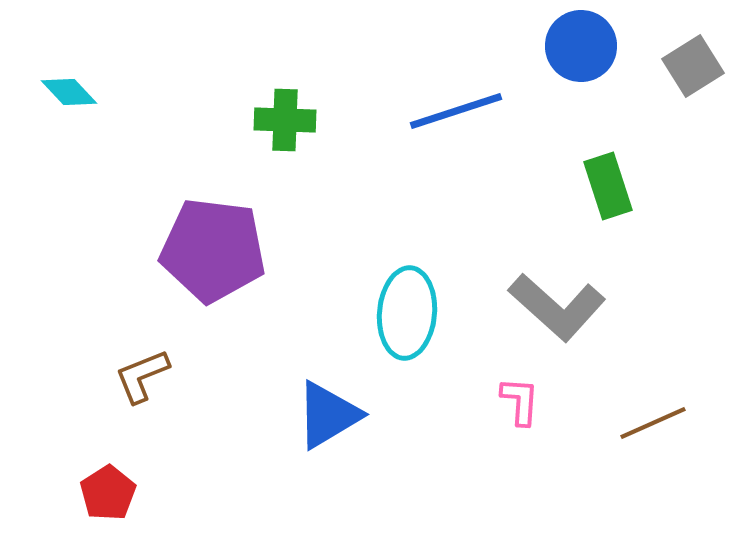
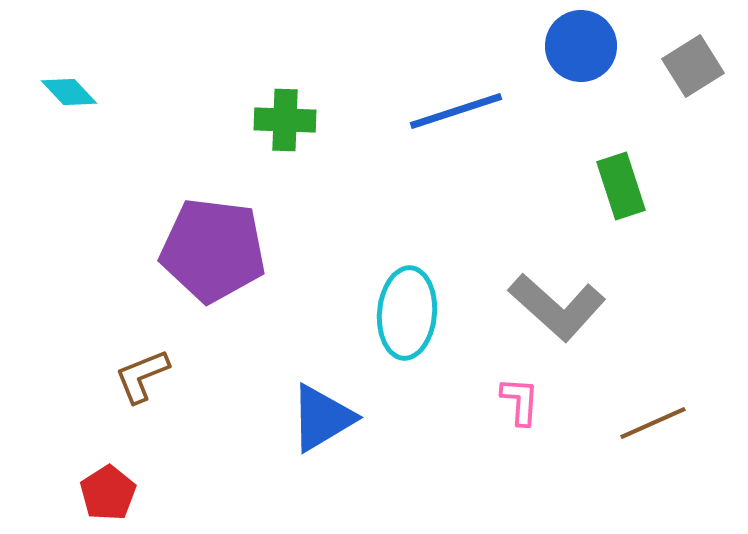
green rectangle: moved 13 px right
blue triangle: moved 6 px left, 3 px down
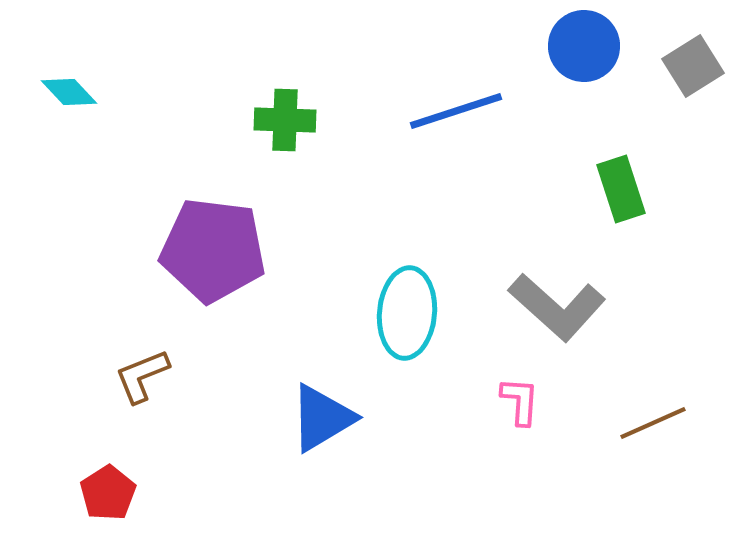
blue circle: moved 3 px right
green rectangle: moved 3 px down
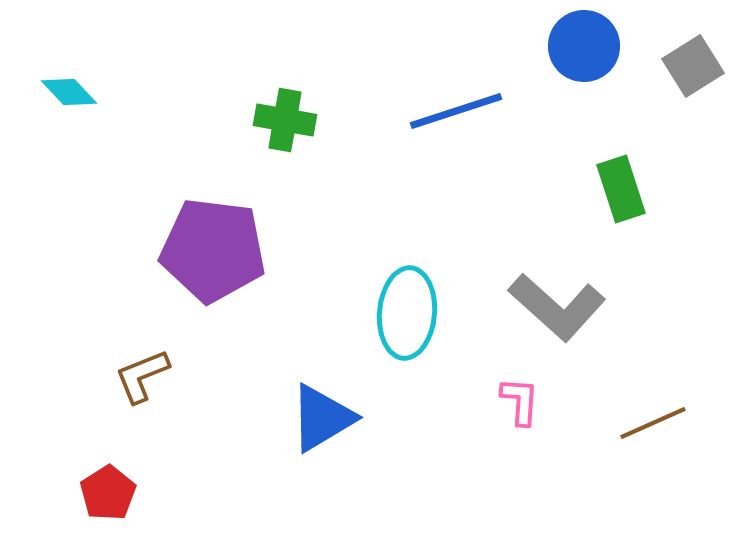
green cross: rotated 8 degrees clockwise
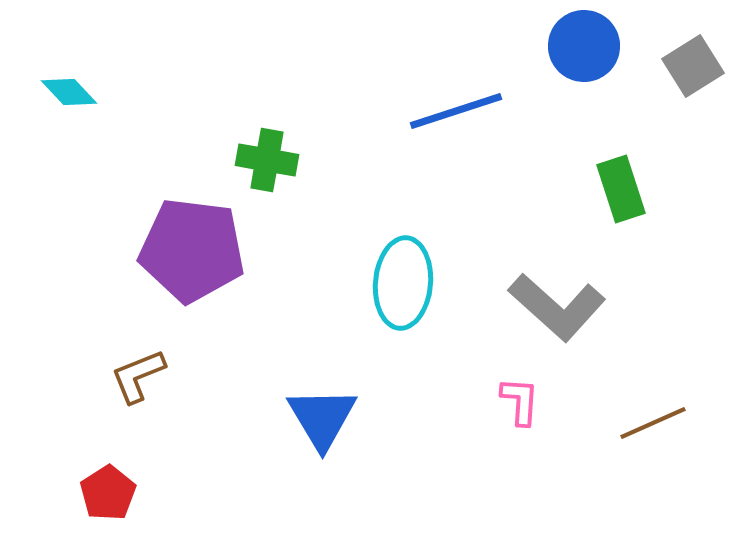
green cross: moved 18 px left, 40 px down
purple pentagon: moved 21 px left
cyan ellipse: moved 4 px left, 30 px up
brown L-shape: moved 4 px left
blue triangle: rotated 30 degrees counterclockwise
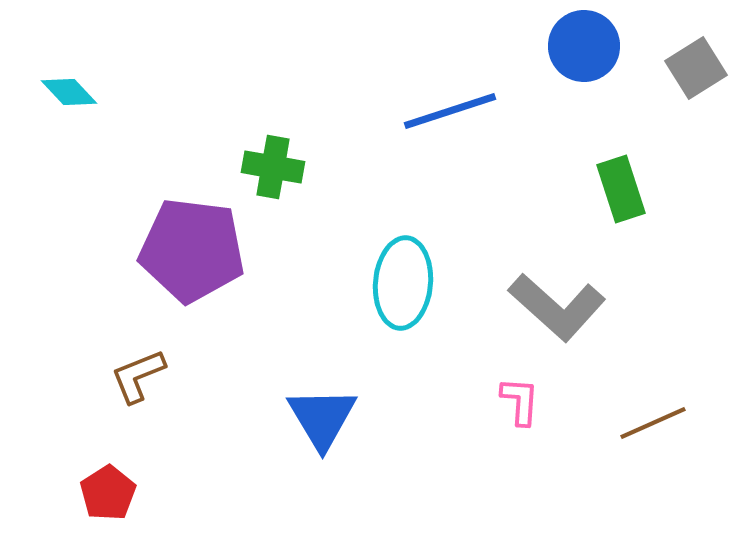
gray square: moved 3 px right, 2 px down
blue line: moved 6 px left
green cross: moved 6 px right, 7 px down
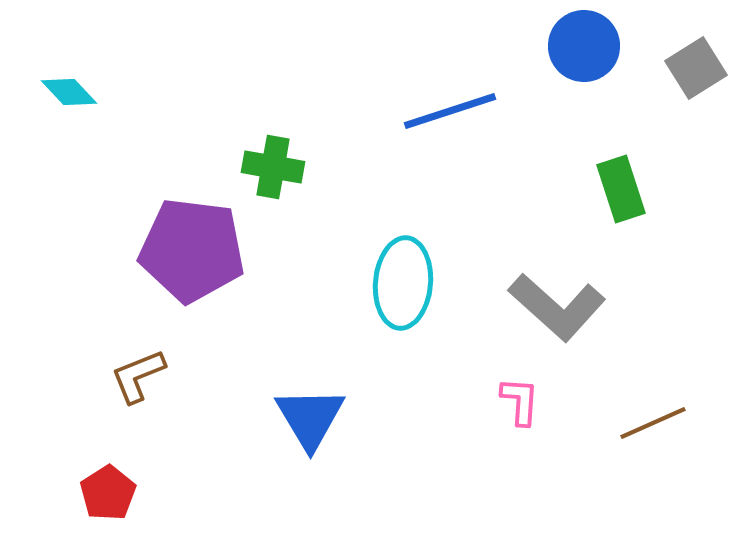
blue triangle: moved 12 px left
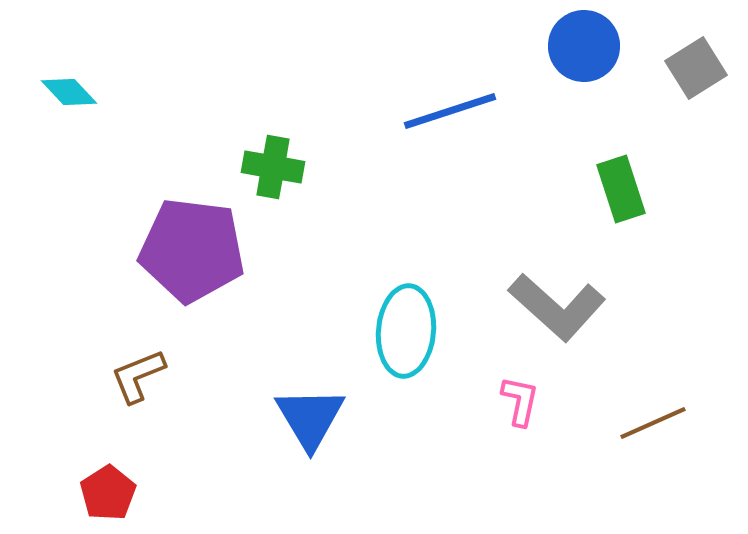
cyan ellipse: moved 3 px right, 48 px down
pink L-shape: rotated 8 degrees clockwise
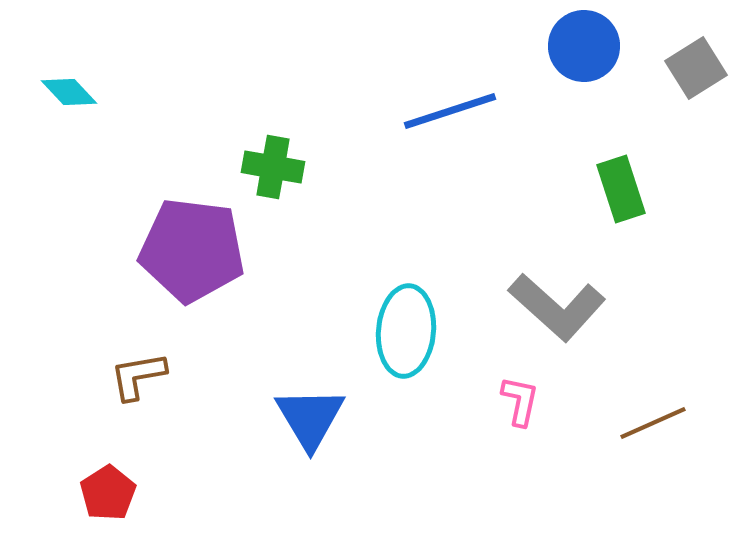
brown L-shape: rotated 12 degrees clockwise
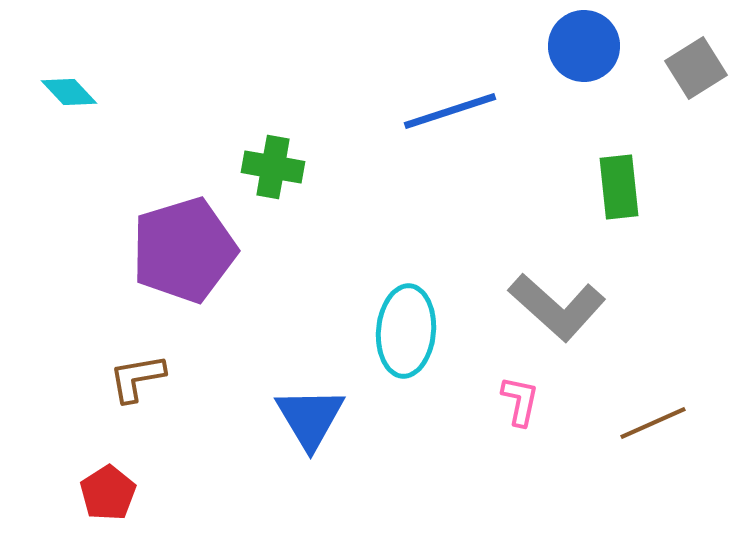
green rectangle: moved 2 px left, 2 px up; rotated 12 degrees clockwise
purple pentagon: moved 8 px left; rotated 24 degrees counterclockwise
brown L-shape: moved 1 px left, 2 px down
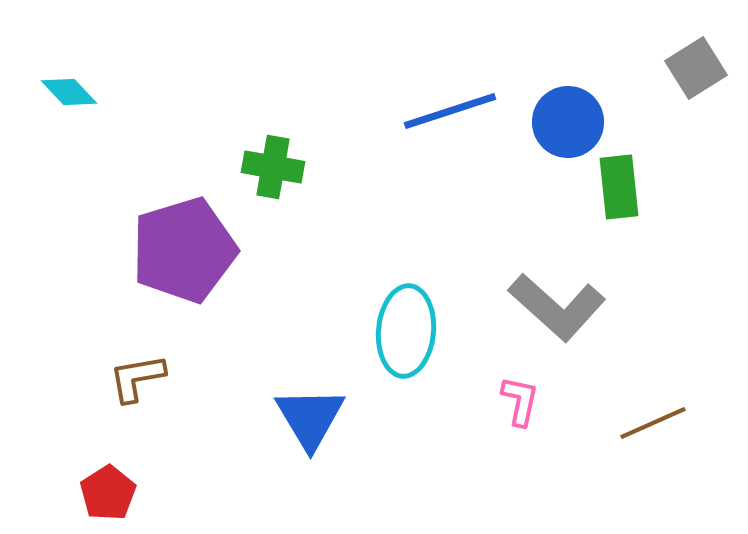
blue circle: moved 16 px left, 76 px down
